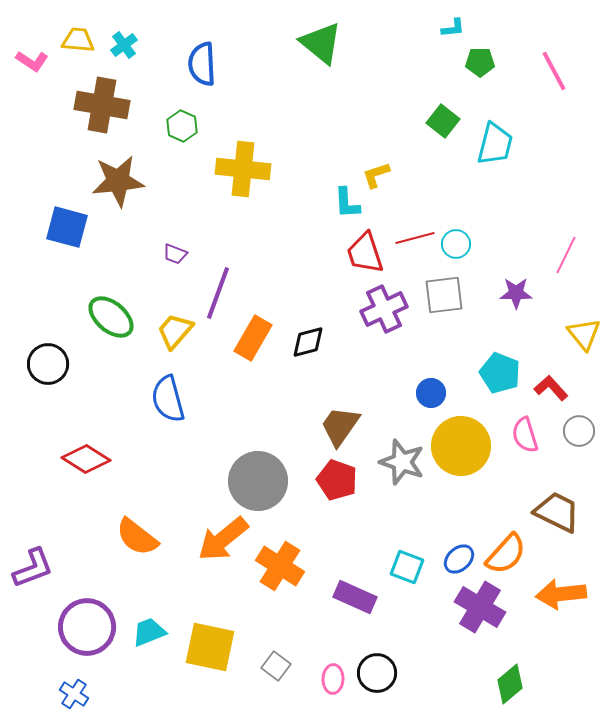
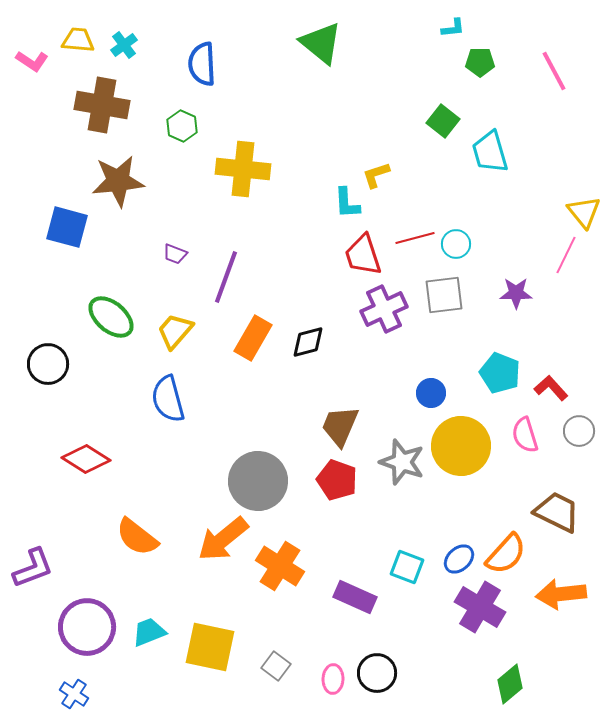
cyan trapezoid at (495, 144): moved 5 px left, 8 px down; rotated 150 degrees clockwise
red trapezoid at (365, 253): moved 2 px left, 2 px down
purple line at (218, 293): moved 8 px right, 16 px up
yellow triangle at (584, 334): moved 122 px up
brown trapezoid at (340, 426): rotated 12 degrees counterclockwise
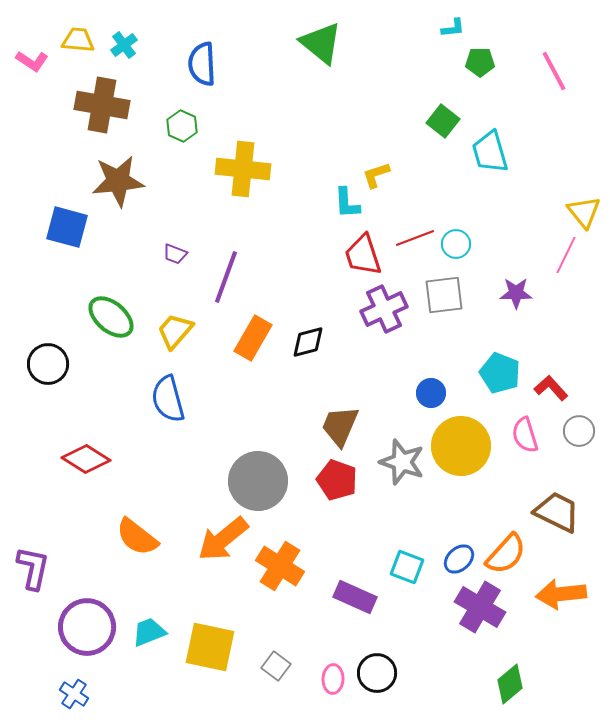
red line at (415, 238): rotated 6 degrees counterclockwise
purple L-shape at (33, 568): rotated 57 degrees counterclockwise
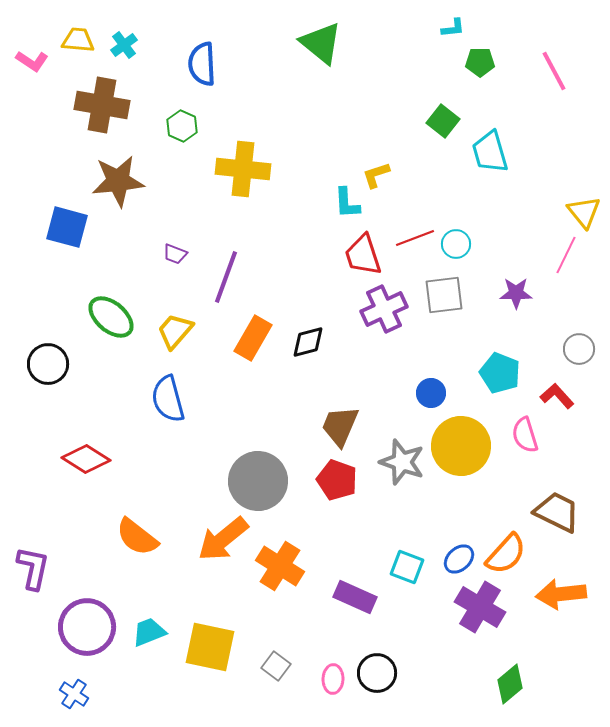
red L-shape at (551, 388): moved 6 px right, 8 px down
gray circle at (579, 431): moved 82 px up
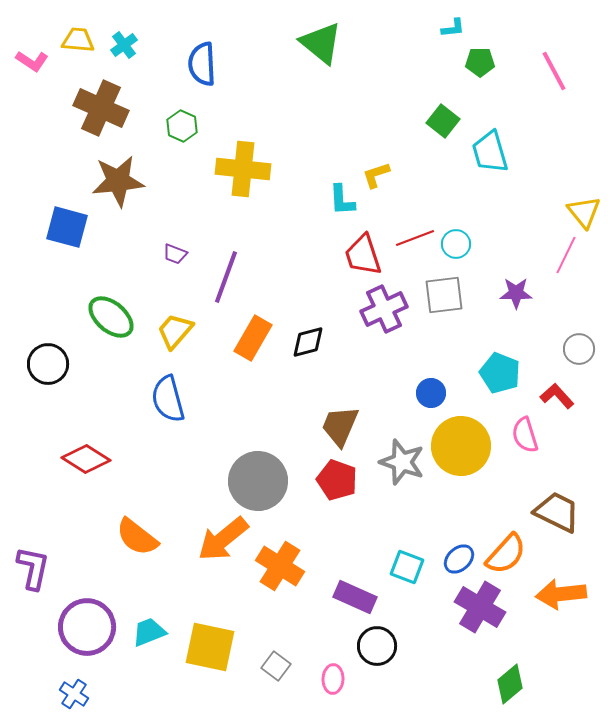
brown cross at (102, 105): moved 1 px left, 3 px down; rotated 14 degrees clockwise
cyan L-shape at (347, 203): moved 5 px left, 3 px up
black circle at (377, 673): moved 27 px up
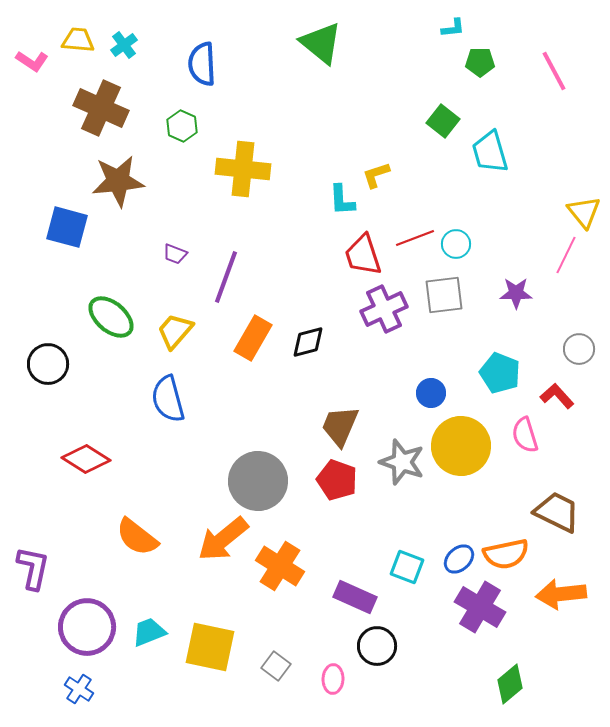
orange semicircle at (506, 554): rotated 36 degrees clockwise
blue cross at (74, 694): moved 5 px right, 5 px up
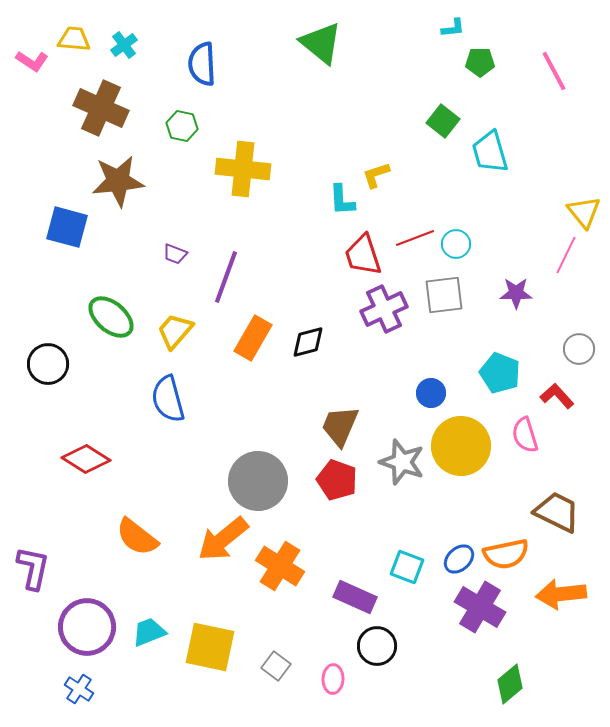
yellow trapezoid at (78, 40): moved 4 px left, 1 px up
green hexagon at (182, 126): rotated 12 degrees counterclockwise
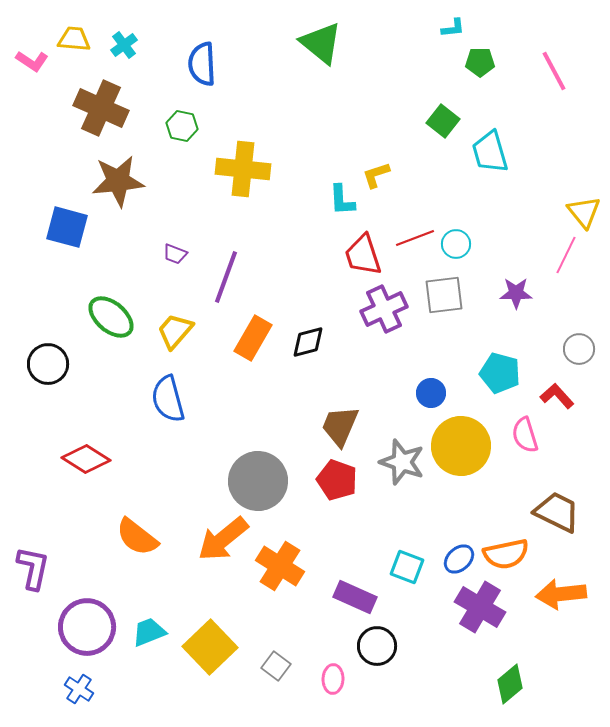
cyan pentagon at (500, 373): rotated 6 degrees counterclockwise
yellow square at (210, 647): rotated 34 degrees clockwise
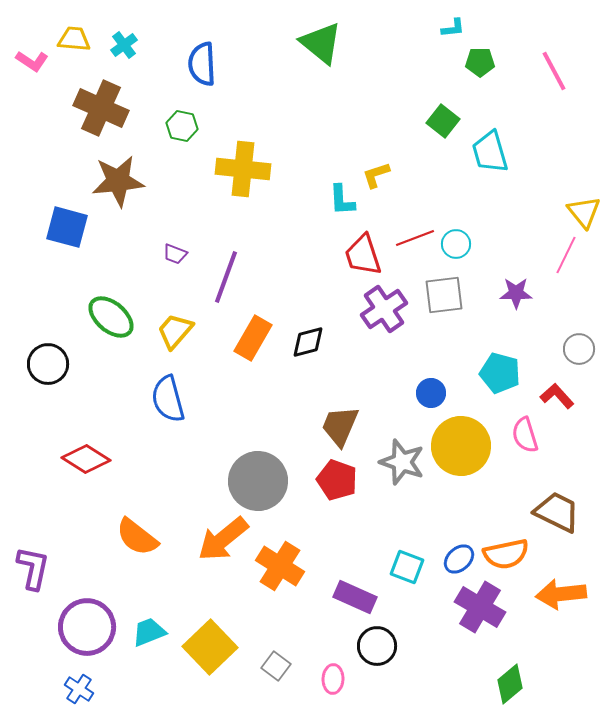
purple cross at (384, 309): rotated 9 degrees counterclockwise
